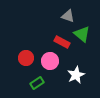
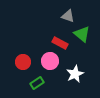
red rectangle: moved 2 px left, 1 px down
red circle: moved 3 px left, 4 px down
white star: moved 1 px left, 1 px up
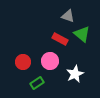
red rectangle: moved 4 px up
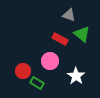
gray triangle: moved 1 px right, 1 px up
red circle: moved 9 px down
white star: moved 1 px right, 2 px down; rotated 12 degrees counterclockwise
green rectangle: rotated 64 degrees clockwise
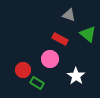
green triangle: moved 6 px right
pink circle: moved 2 px up
red circle: moved 1 px up
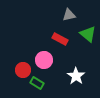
gray triangle: rotated 32 degrees counterclockwise
pink circle: moved 6 px left, 1 px down
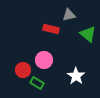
red rectangle: moved 9 px left, 10 px up; rotated 14 degrees counterclockwise
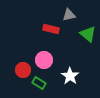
white star: moved 6 px left
green rectangle: moved 2 px right
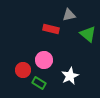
white star: rotated 12 degrees clockwise
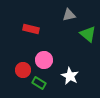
red rectangle: moved 20 px left
white star: rotated 18 degrees counterclockwise
